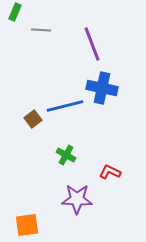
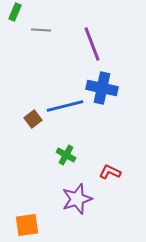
purple star: rotated 20 degrees counterclockwise
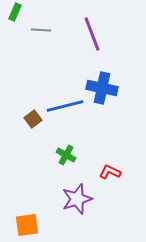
purple line: moved 10 px up
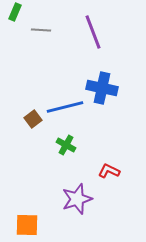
purple line: moved 1 px right, 2 px up
blue line: moved 1 px down
green cross: moved 10 px up
red L-shape: moved 1 px left, 1 px up
orange square: rotated 10 degrees clockwise
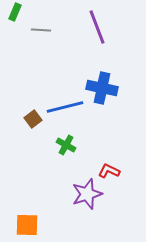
purple line: moved 4 px right, 5 px up
purple star: moved 10 px right, 5 px up
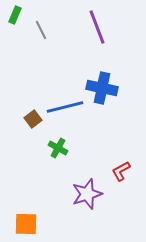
green rectangle: moved 3 px down
gray line: rotated 60 degrees clockwise
green cross: moved 8 px left, 3 px down
red L-shape: moved 12 px right; rotated 55 degrees counterclockwise
orange square: moved 1 px left, 1 px up
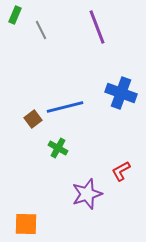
blue cross: moved 19 px right, 5 px down; rotated 8 degrees clockwise
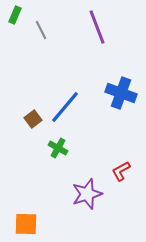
blue line: rotated 36 degrees counterclockwise
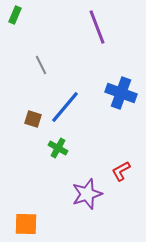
gray line: moved 35 px down
brown square: rotated 36 degrees counterclockwise
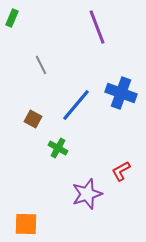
green rectangle: moved 3 px left, 3 px down
blue line: moved 11 px right, 2 px up
brown square: rotated 12 degrees clockwise
